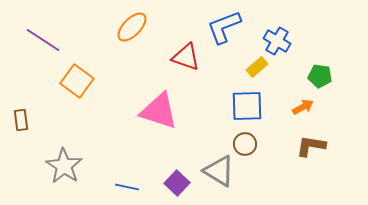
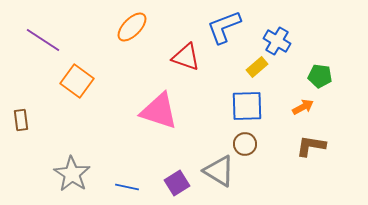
gray star: moved 8 px right, 8 px down
purple square: rotated 15 degrees clockwise
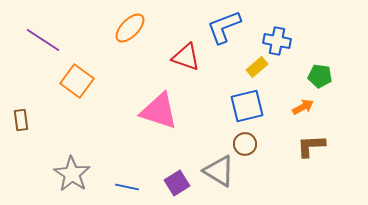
orange ellipse: moved 2 px left, 1 px down
blue cross: rotated 20 degrees counterclockwise
blue square: rotated 12 degrees counterclockwise
brown L-shape: rotated 12 degrees counterclockwise
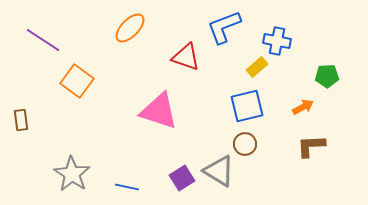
green pentagon: moved 7 px right; rotated 10 degrees counterclockwise
purple square: moved 5 px right, 5 px up
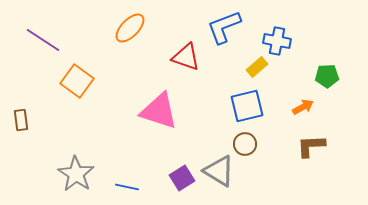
gray star: moved 4 px right
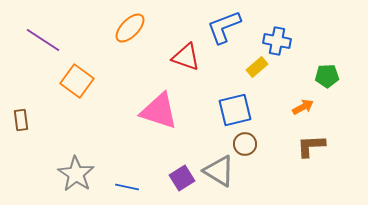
blue square: moved 12 px left, 4 px down
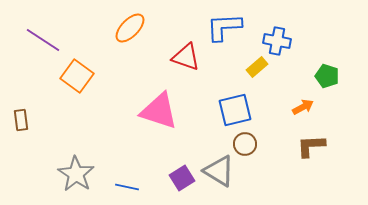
blue L-shape: rotated 18 degrees clockwise
green pentagon: rotated 20 degrees clockwise
orange square: moved 5 px up
